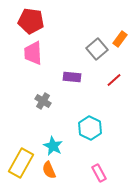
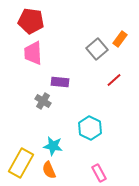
purple rectangle: moved 12 px left, 5 px down
cyan star: rotated 18 degrees counterclockwise
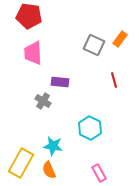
red pentagon: moved 2 px left, 5 px up
gray square: moved 3 px left, 4 px up; rotated 25 degrees counterclockwise
red line: rotated 63 degrees counterclockwise
